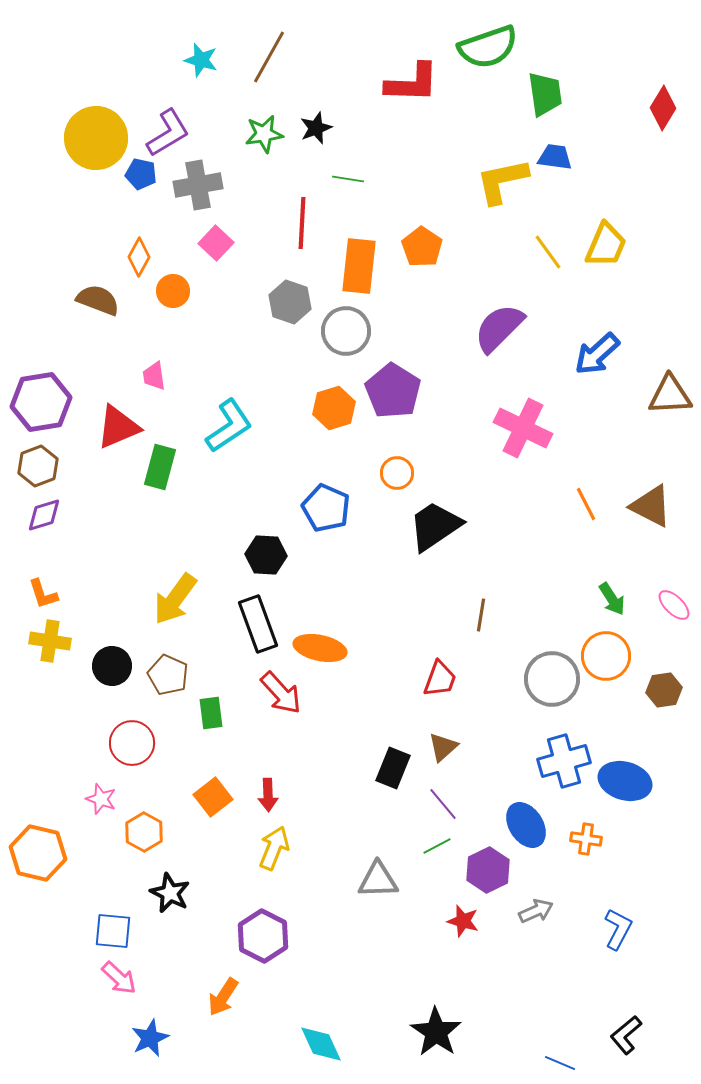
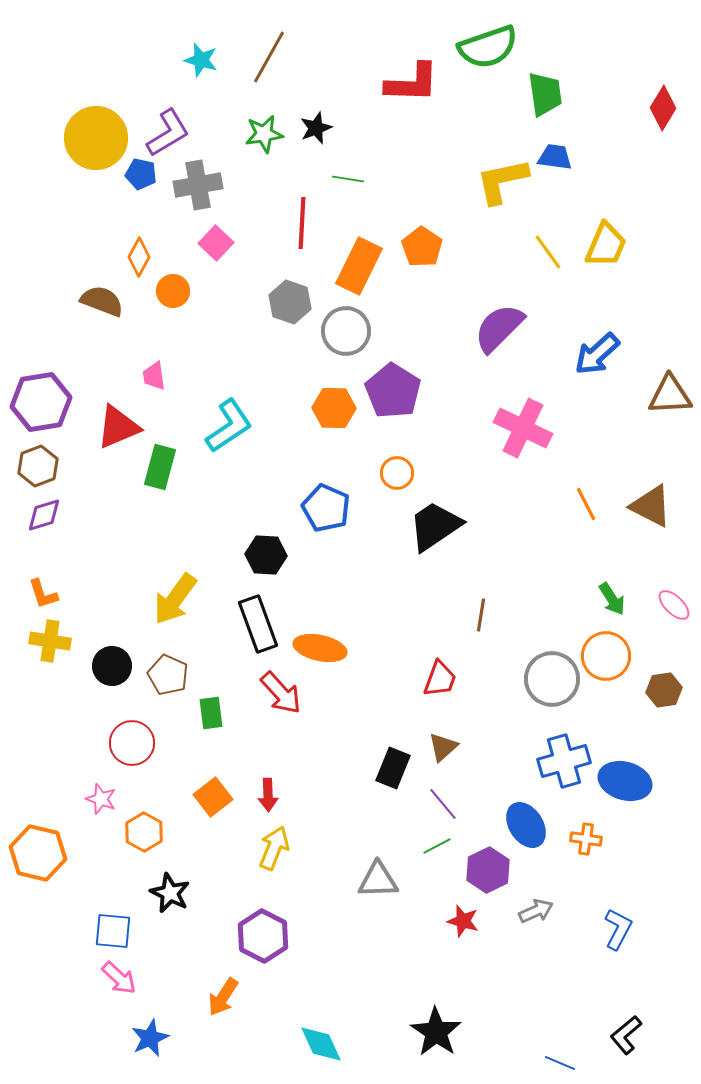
orange rectangle at (359, 266): rotated 20 degrees clockwise
brown semicircle at (98, 300): moved 4 px right, 1 px down
orange hexagon at (334, 408): rotated 18 degrees clockwise
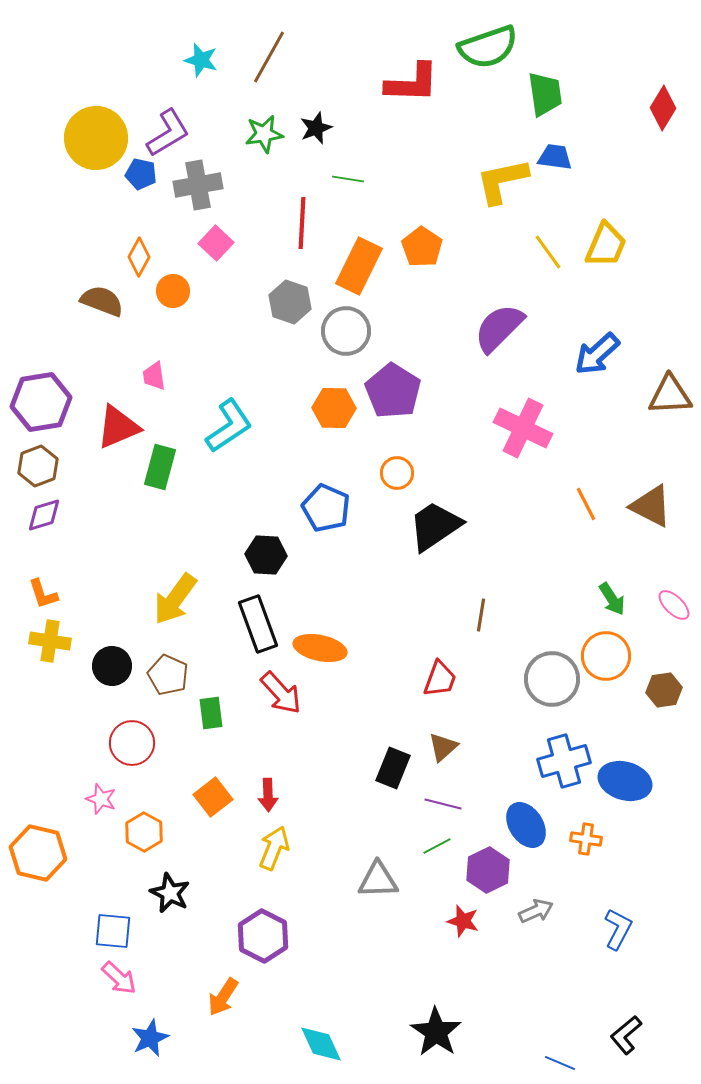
purple line at (443, 804): rotated 36 degrees counterclockwise
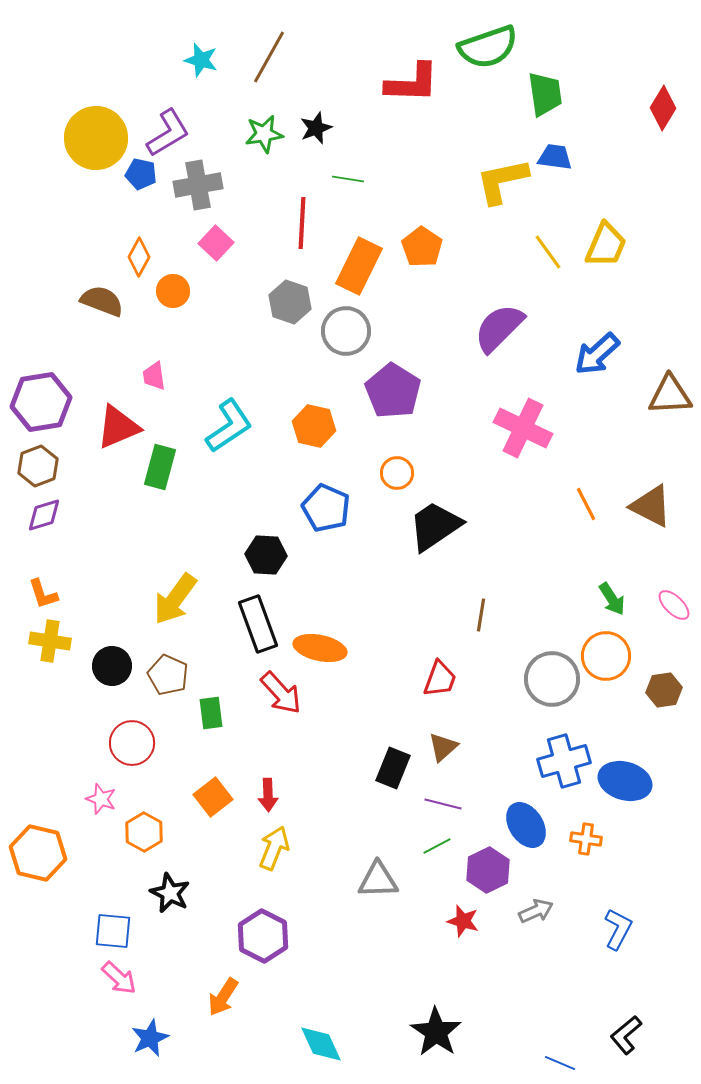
orange hexagon at (334, 408): moved 20 px left, 18 px down; rotated 12 degrees clockwise
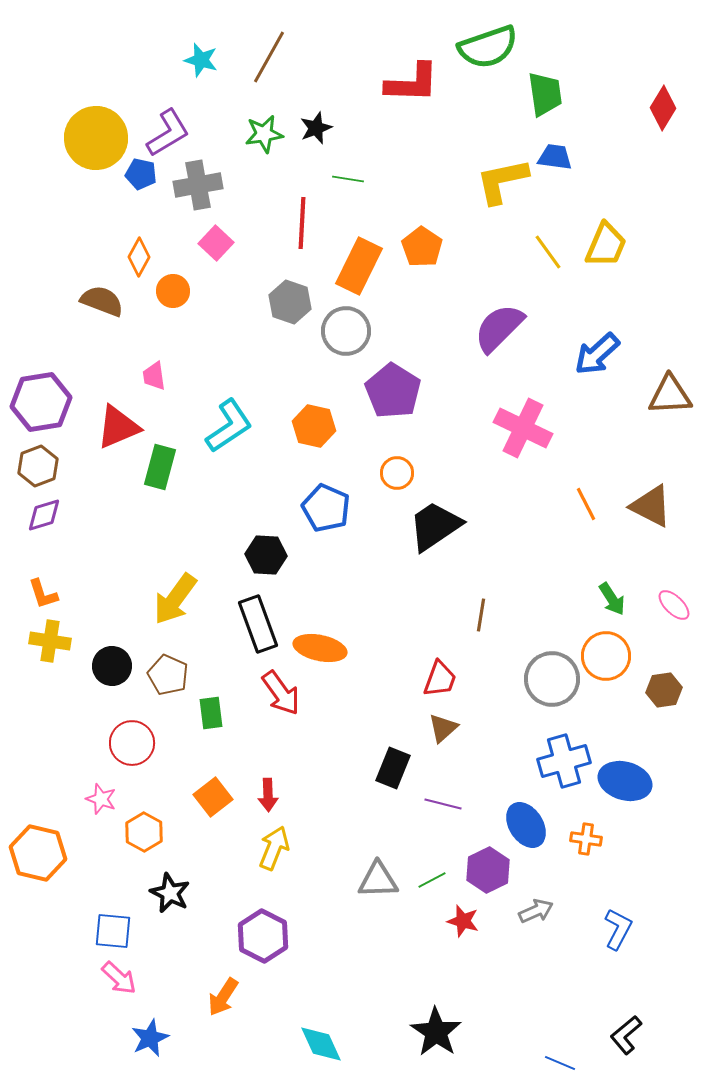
red arrow at (281, 693): rotated 6 degrees clockwise
brown triangle at (443, 747): moved 19 px up
green line at (437, 846): moved 5 px left, 34 px down
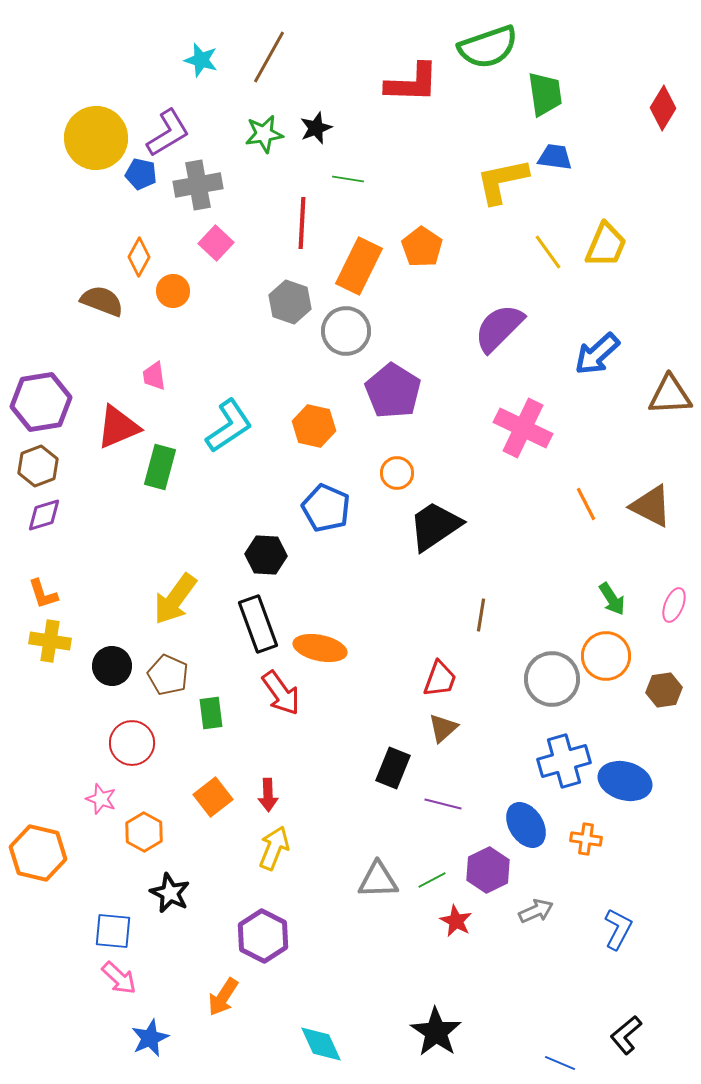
pink ellipse at (674, 605): rotated 68 degrees clockwise
red star at (463, 921): moved 7 px left; rotated 12 degrees clockwise
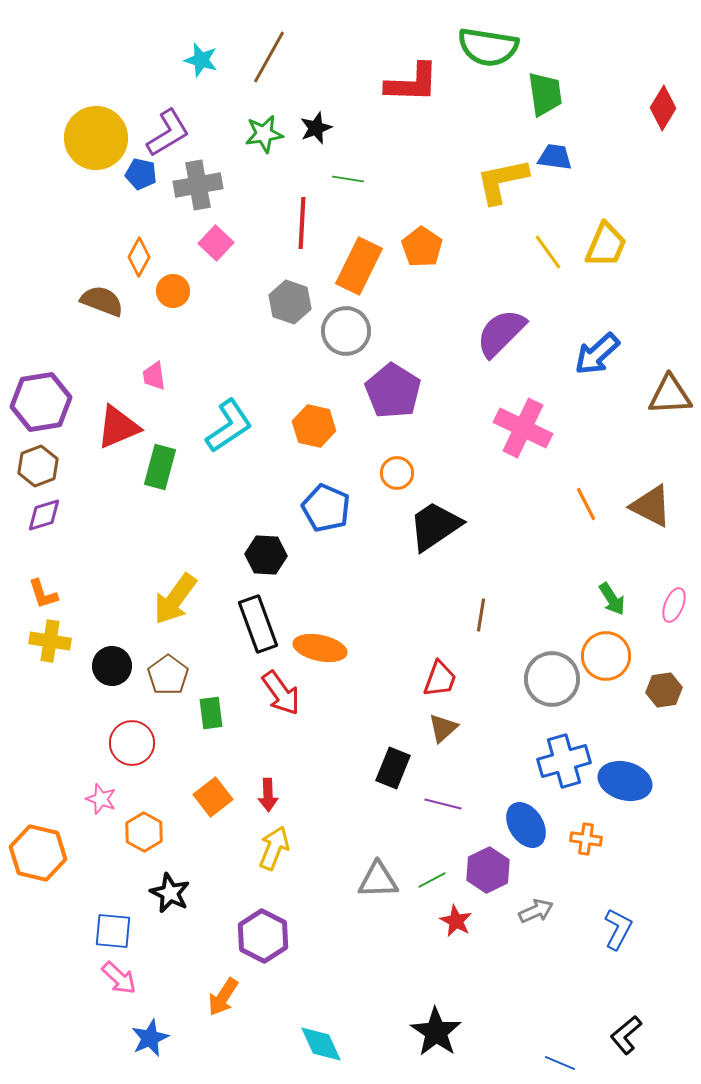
green semicircle at (488, 47): rotated 28 degrees clockwise
purple semicircle at (499, 328): moved 2 px right, 5 px down
brown pentagon at (168, 675): rotated 12 degrees clockwise
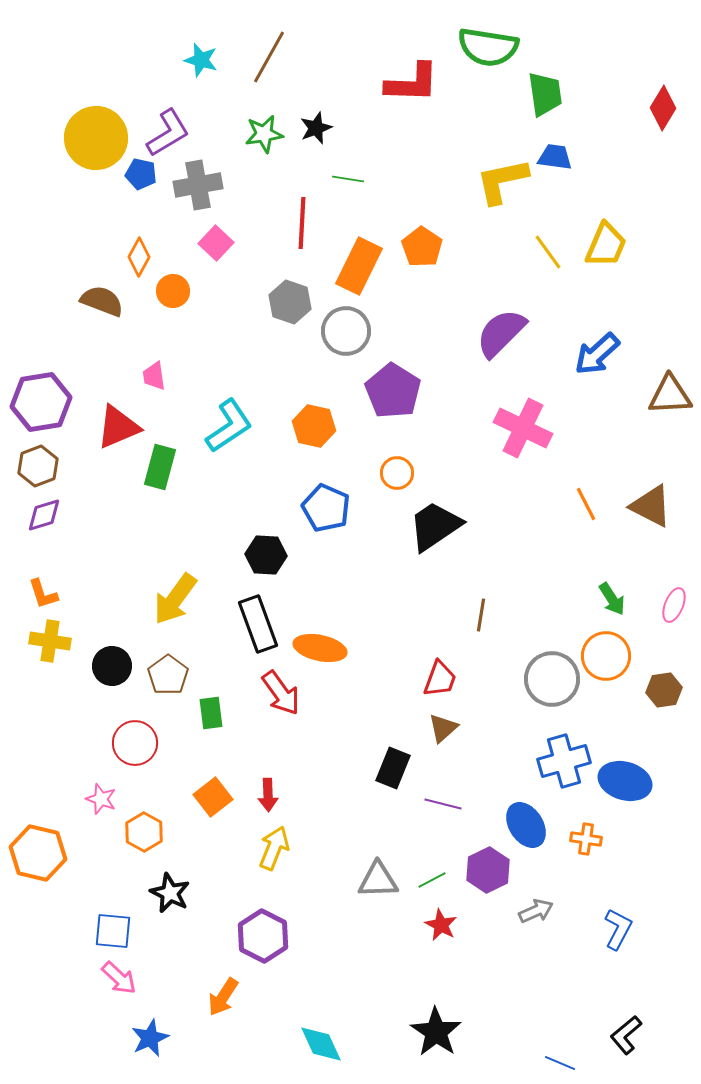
red circle at (132, 743): moved 3 px right
red star at (456, 921): moved 15 px left, 4 px down
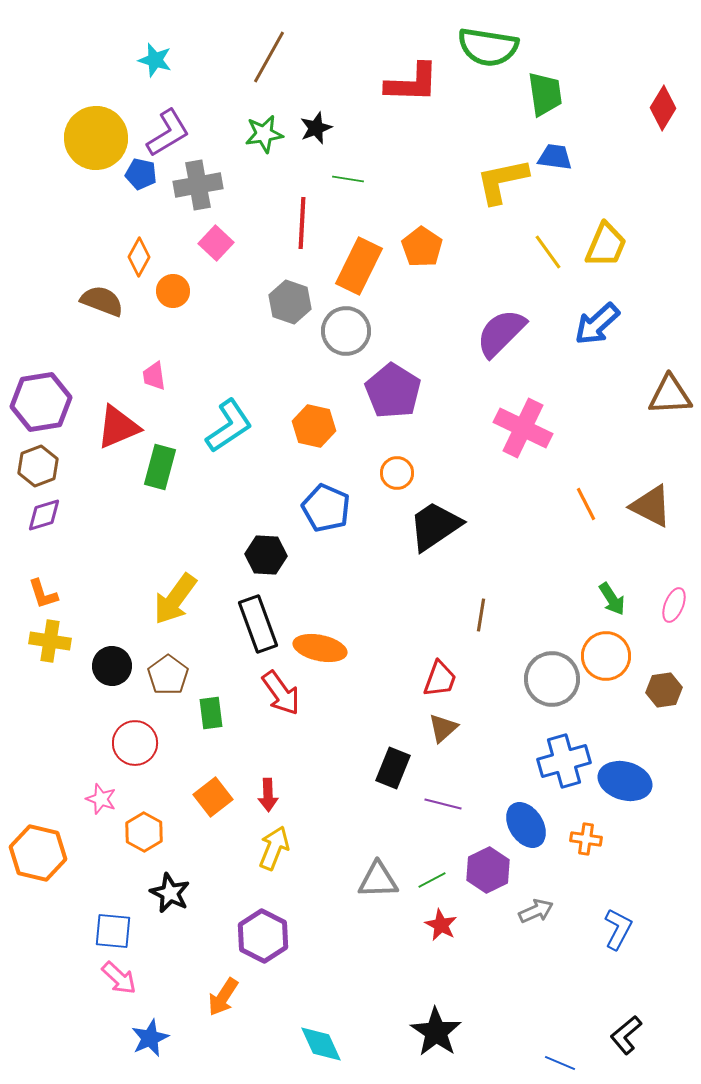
cyan star at (201, 60): moved 46 px left
blue arrow at (597, 354): moved 30 px up
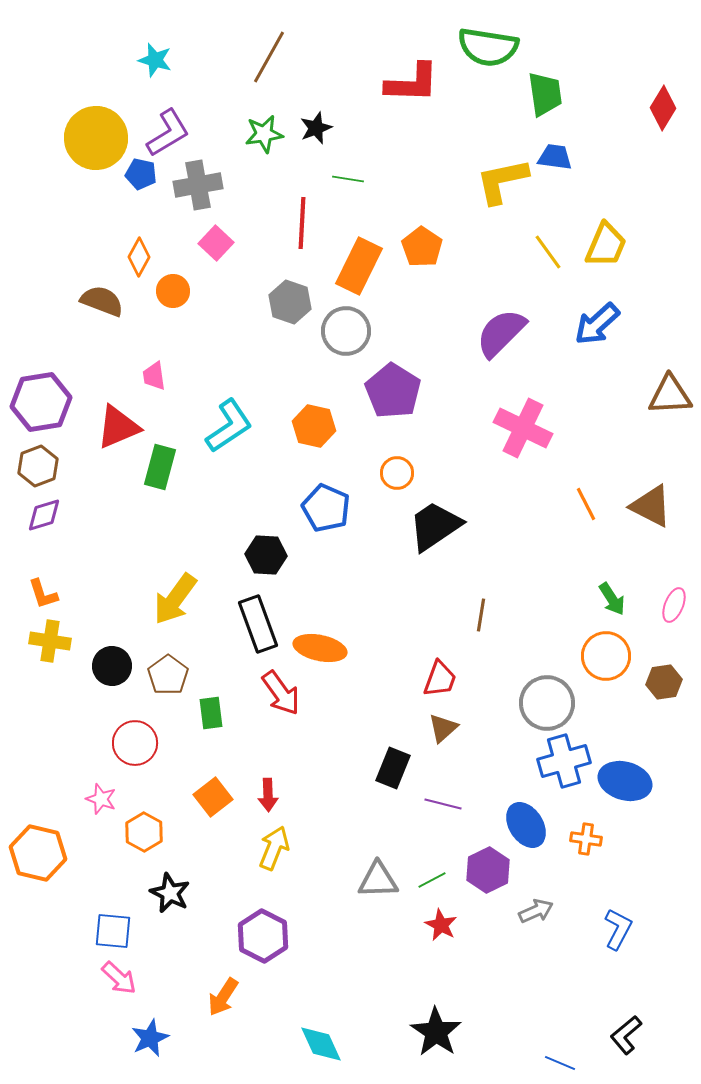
gray circle at (552, 679): moved 5 px left, 24 px down
brown hexagon at (664, 690): moved 8 px up
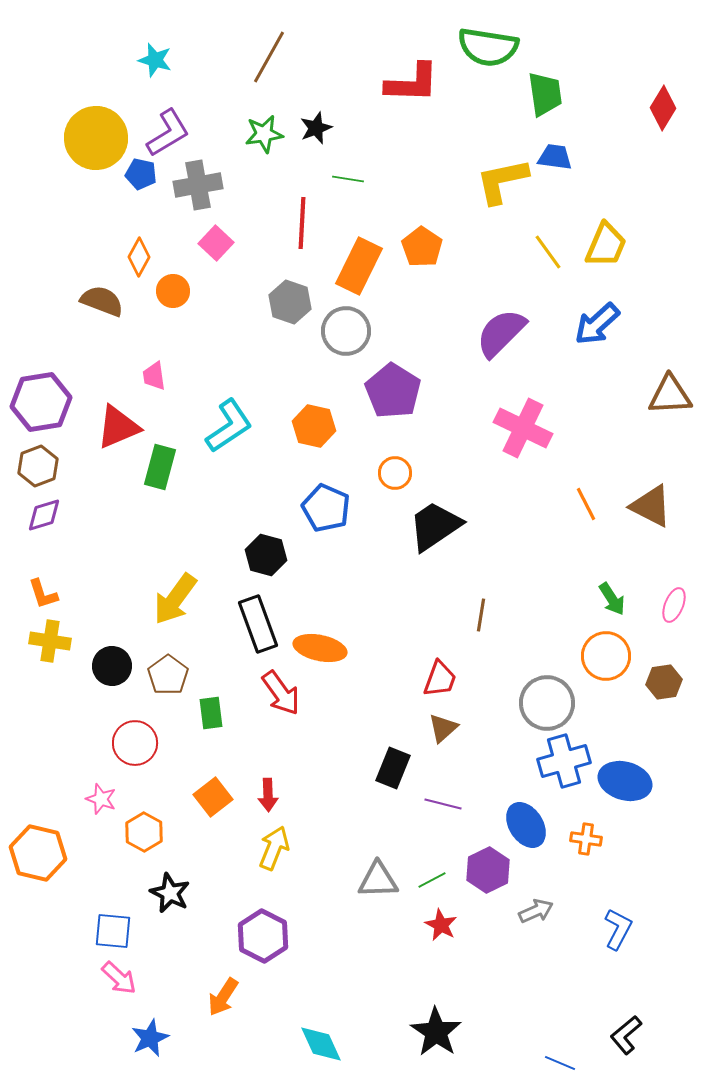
orange circle at (397, 473): moved 2 px left
black hexagon at (266, 555): rotated 12 degrees clockwise
